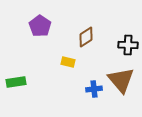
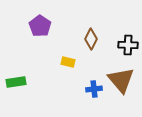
brown diamond: moved 5 px right, 2 px down; rotated 30 degrees counterclockwise
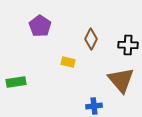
blue cross: moved 17 px down
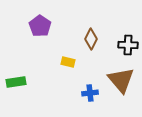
blue cross: moved 4 px left, 13 px up
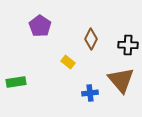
yellow rectangle: rotated 24 degrees clockwise
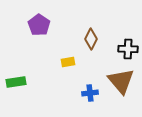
purple pentagon: moved 1 px left, 1 px up
black cross: moved 4 px down
yellow rectangle: rotated 48 degrees counterclockwise
brown triangle: moved 1 px down
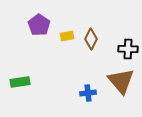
yellow rectangle: moved 1 px left, 26 px up
green rectangle: moved 4 px right
blue cross: moved 2 px left
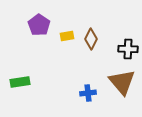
brown triangle: moved 1 px right, 1 px down
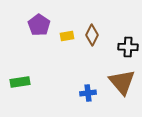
brown diamond: moved 1 px right, 4 px up
black cross: moved 2 px up
